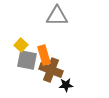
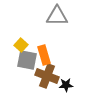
brown cross: moved 4 px left, 6 px down
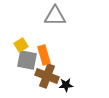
gray triangle: moved 2 px left
yellow square: rotated 16 degrees clockwise
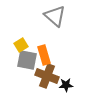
gray triangle: rotated 40 degrees clockwise
